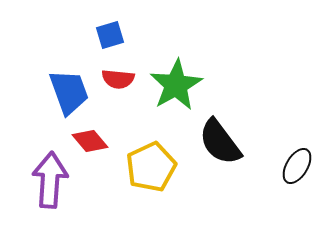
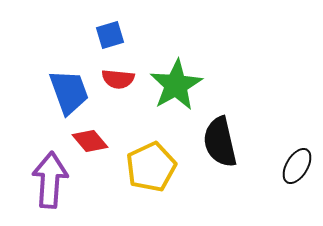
black semicircle: rotated 24 degrees clockwise
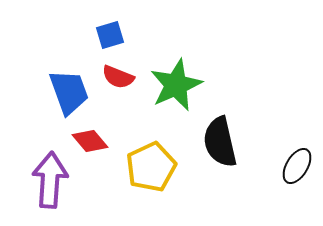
red semicircle: moved 2 px up; rotated 16 degrees clockwise
green star: rotated 6 degrees clockwise
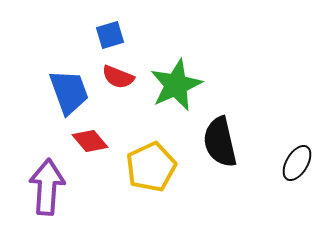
black ellipse: moved 3 px up
purple arrow: moved 3 px left, 7 px down
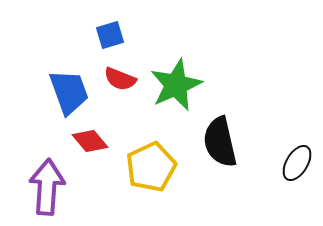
red semicircle: moved 2 px right, 2 px down
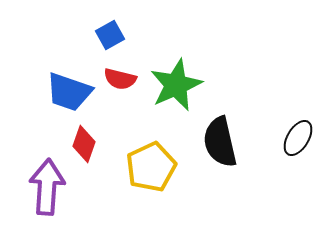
blue square: rotated 12 degrees counterclockwise
red semicircle: rotated 8 degrees counterclockwise
blue trapezoid: rotated 129 degrees clockwise
red diamond: moved 6 px left, 3 px down; rotated 60 degrees clockwise
black ellipse: moved 1 px right, 25 px up
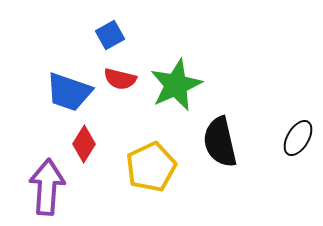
red diamond: rotated 12 degrees clockwise
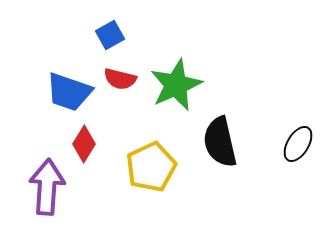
black ellipse: moved 6 px down
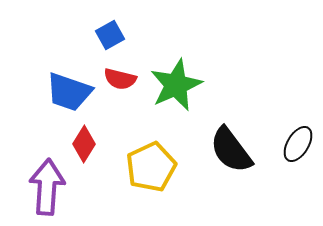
black semicircle: moved 11 px right, 8 px down; rotated 24 degrees counterclockwise
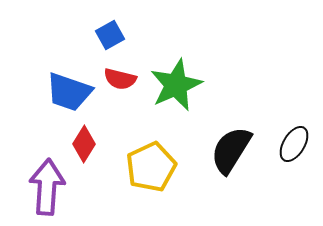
black ellipse: moved 4 px left
black semicircle: rotated 69 degrees clockwise
